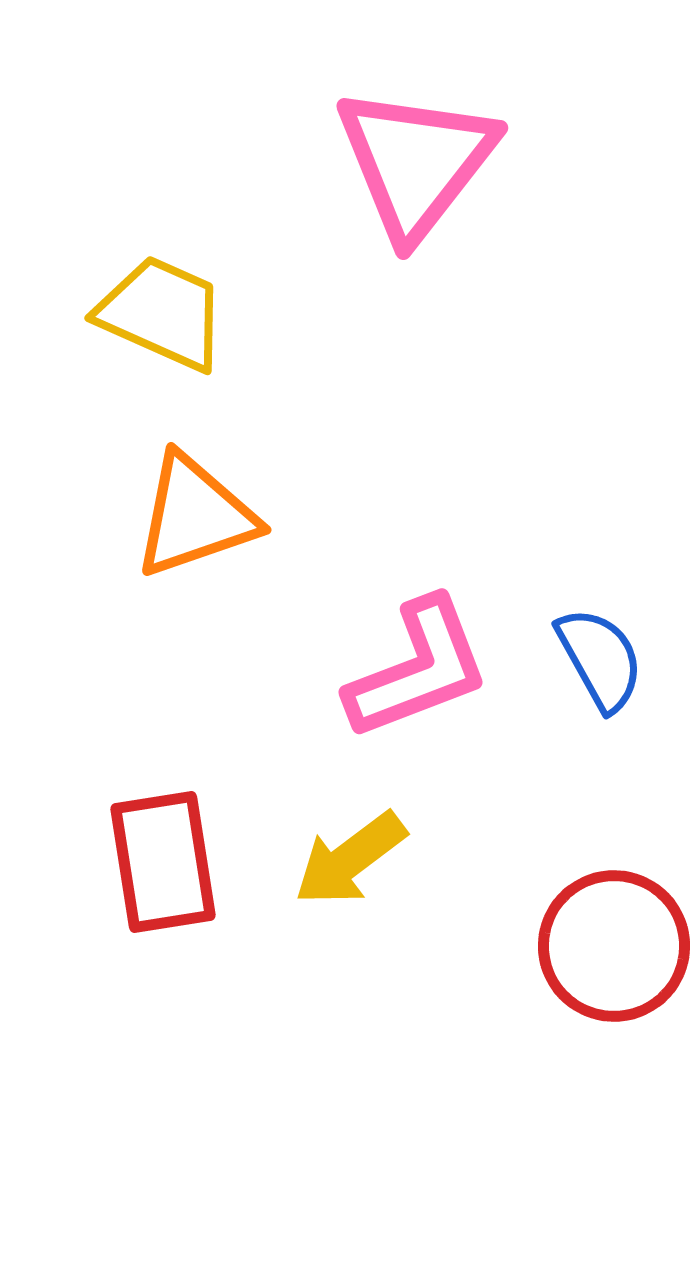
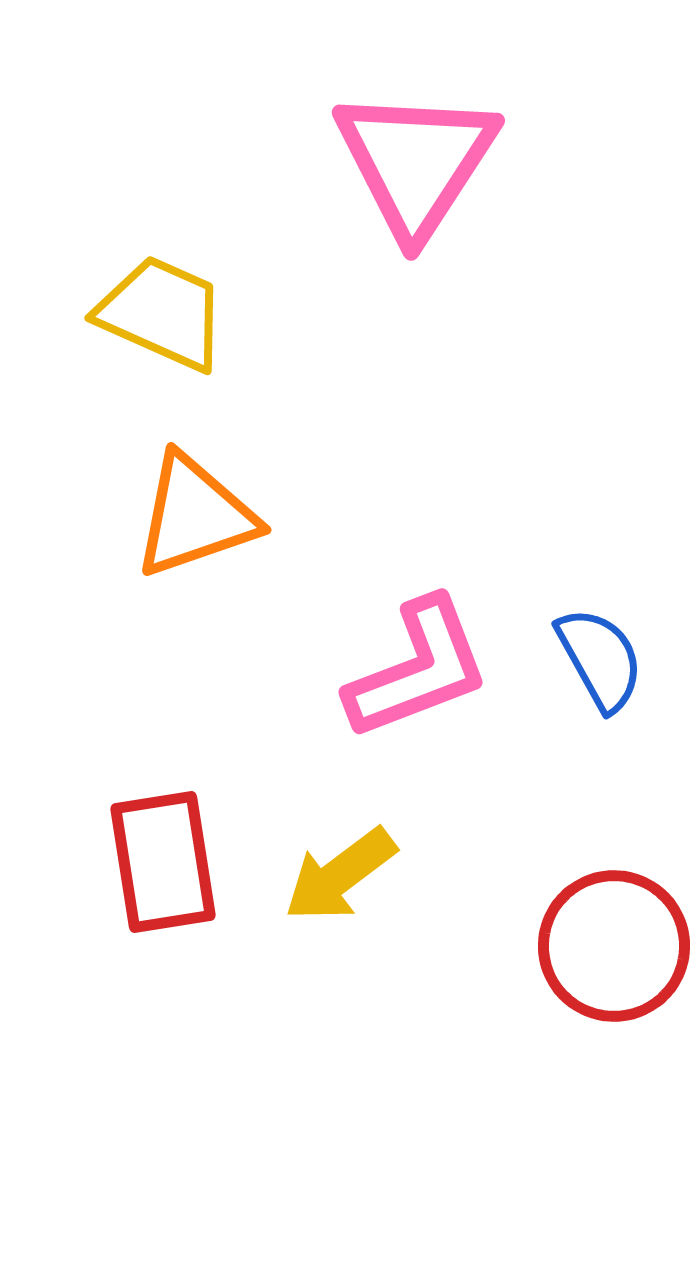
pink triangle: rotated 5 degrees counterclockwise
yellow arrow: moved 10 px left, 16 px down
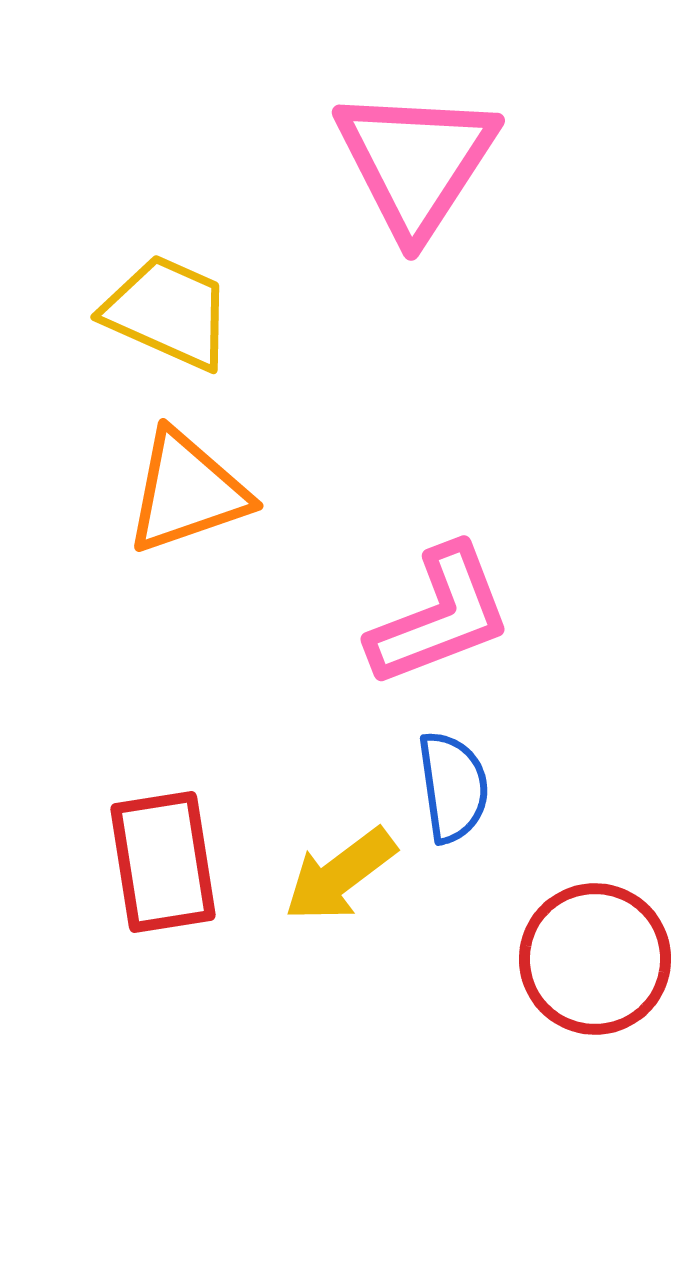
yellow trapezoid: moved 6 px right, 1 px up
orange triangle: moved 8 px left, 24 px up
blue semicircle: moved 147 px left, 128 px down; rotated 21 degrees clockwise
pink L-shape: moved 22 px right, 53 px up
red circle: moved 19 px left, 13 px down
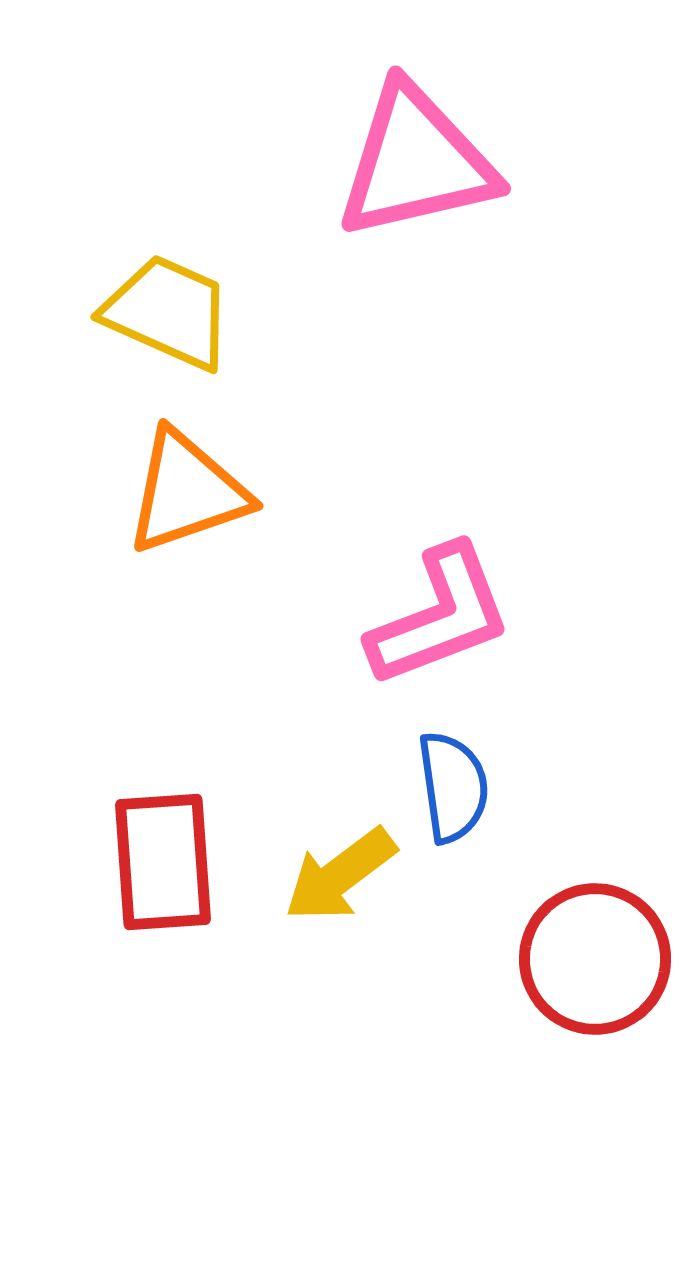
pink triangle: rotated 44 degrees clockwise
red rectangle: rotated 5 degrees clockwise
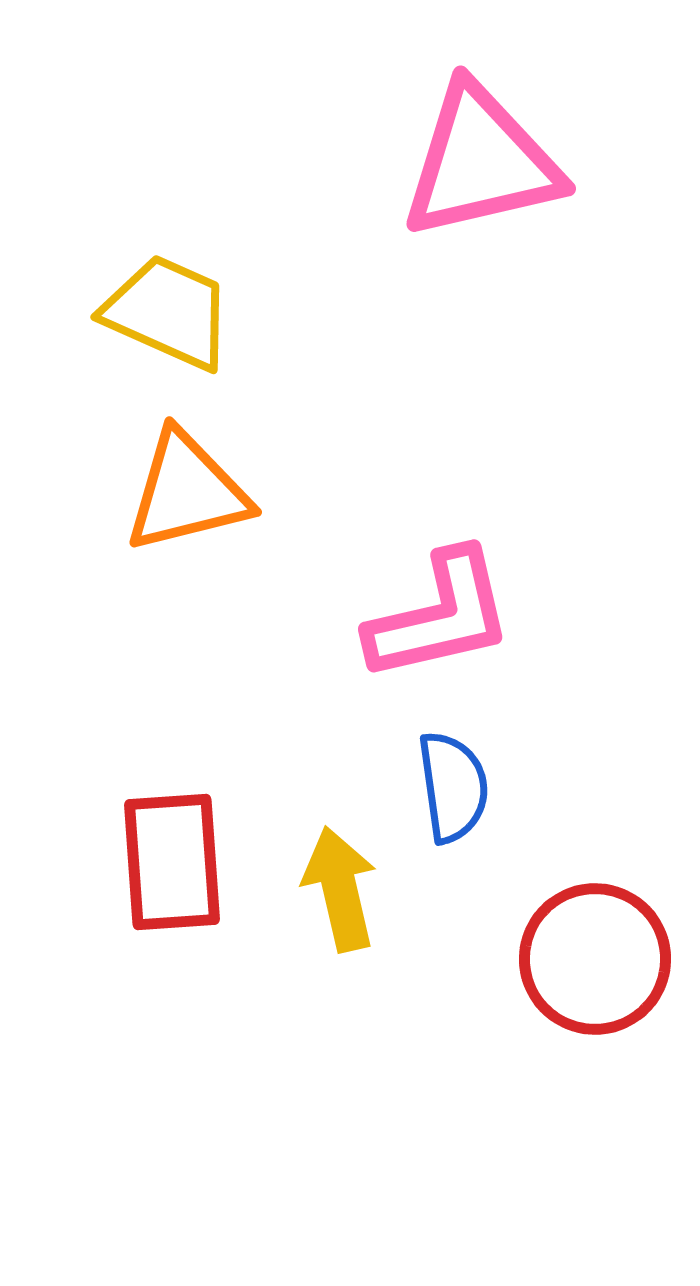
pink triangle: moved 65 px right
orange triangle: rotated 5 degrees clockwise
pink L-shape: rotated 8 degrees clockwise
red rectangle: moved 9 px right
yellow arrow: moved 14 px down; rotated 114 degrees clockwise
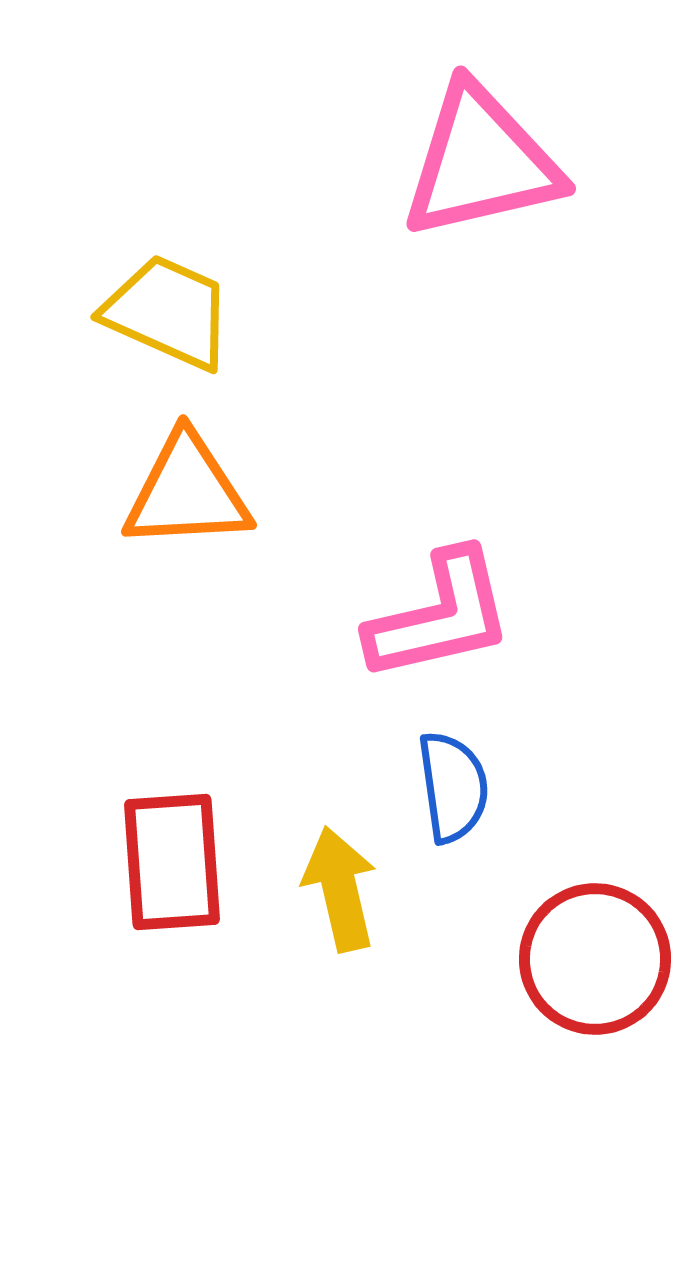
orange triangle: rotated 11 degrees clockwise
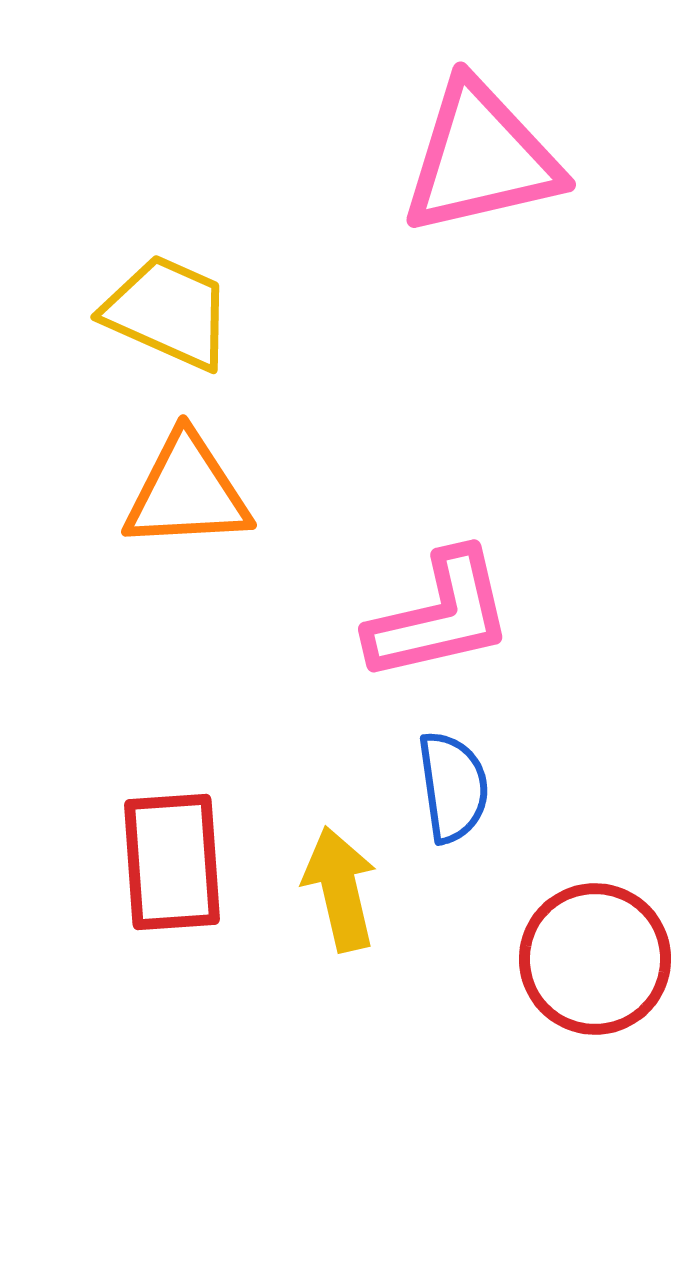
pink triangle: moved 4 px up
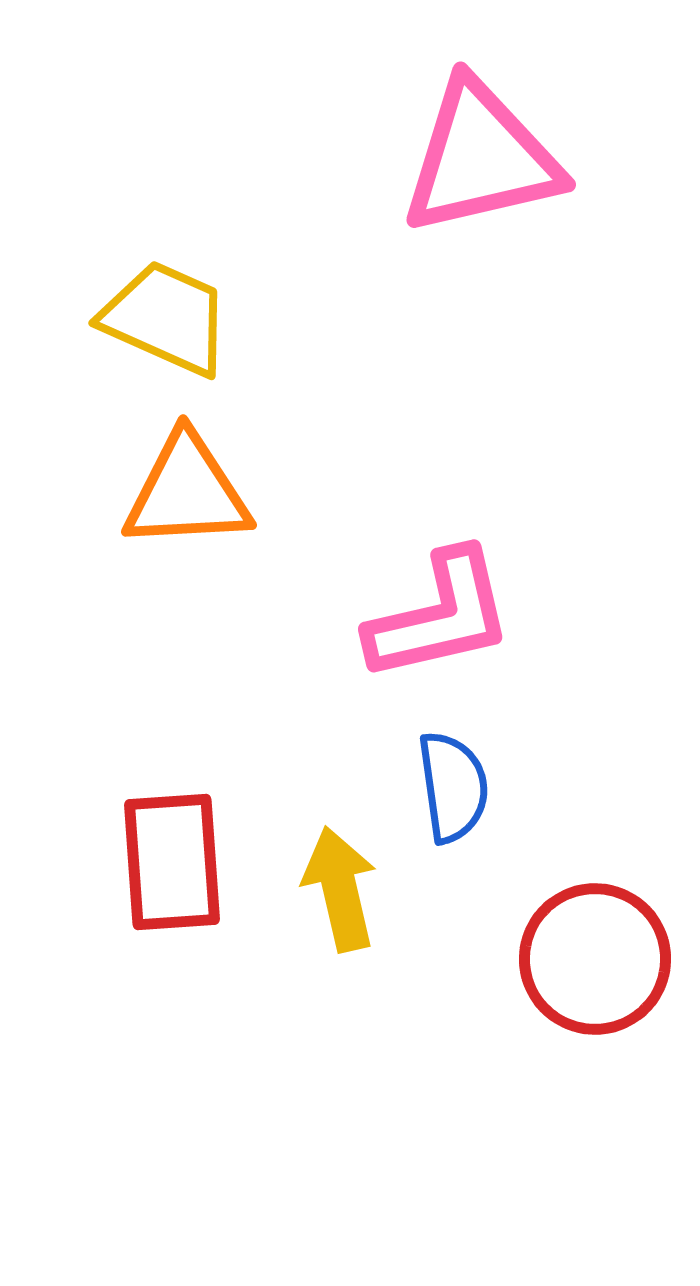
yellow trapezoid: moved 2 px left, 6 px down
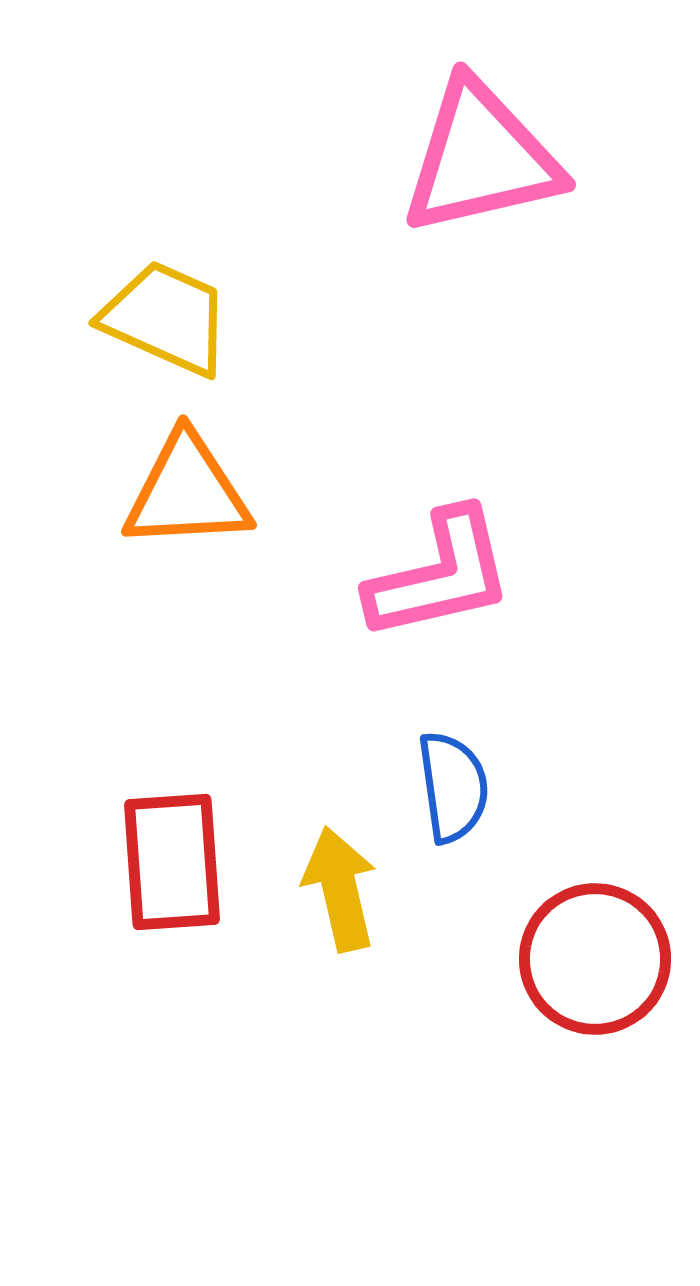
pink L-shape: moved 41 px up
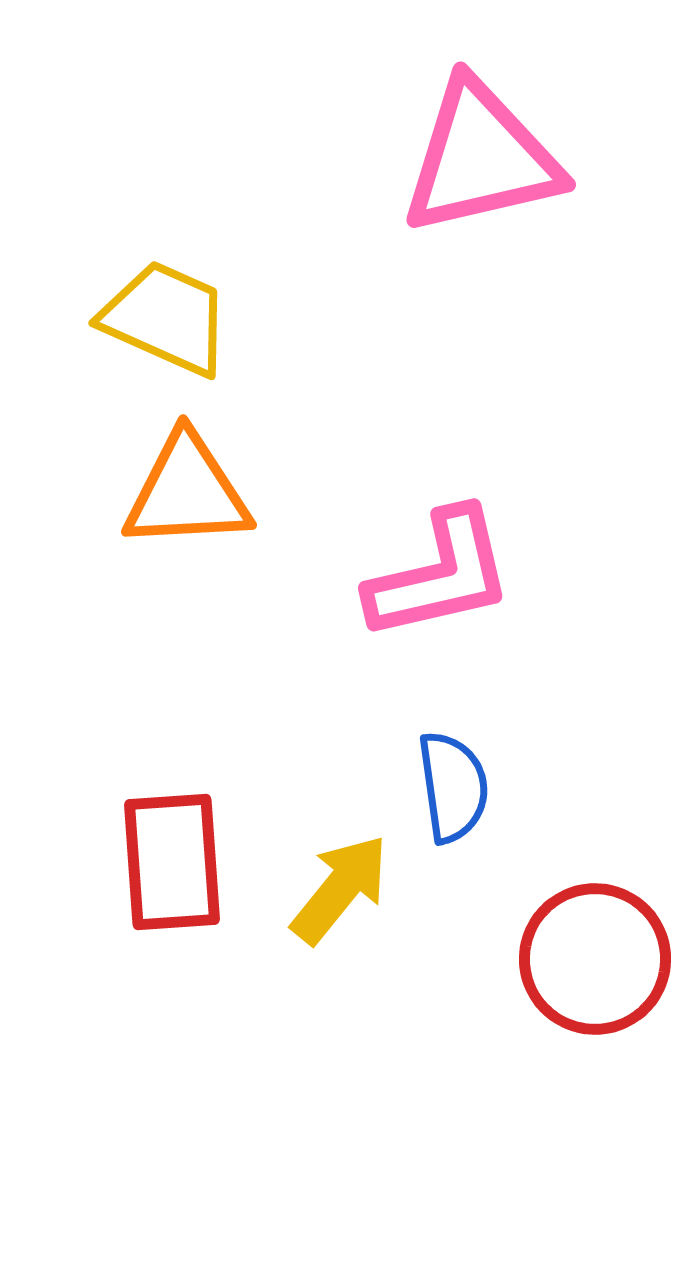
yellow arrow: rotated 52 degrees clockwise
